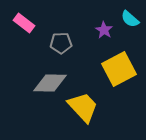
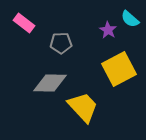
purple star: moved 4 px right
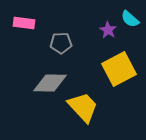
pink rectangle: rotated 30 degrees counterclockwise
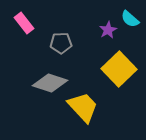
pink rectangle: rotated 45 degrees clockwise
purple star: rotated 12 degrees clockwise
yellow square: rotated 16 degrees counterclockwise
gray diamond: rotated 16 degrees clockwise
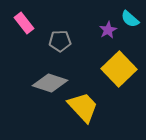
gray pentagon: moved 1 px left, 2 px up
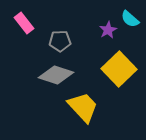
gray diamond: moved 6 px right, 8 px up
